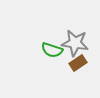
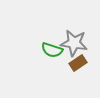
gray star: moved 1 px left
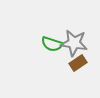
green semicircle: moved 6 px up
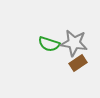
green semicircle: moved 3 px left
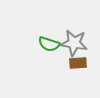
brown rectangle: rotated 30 degrees clockwise
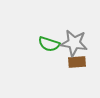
brown rectangle: moved 1 px left, 1 px up
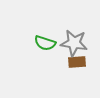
green semicircle: moved 4 px left, 1 px up
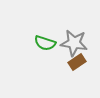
brown rectangle: rotated 30 degrees counterclockwise
